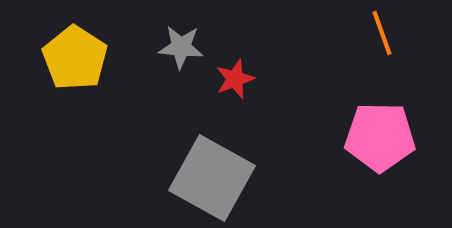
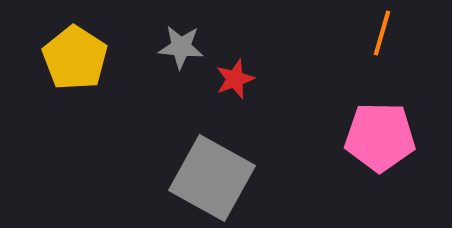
orange line: rotated 36 degrees clockwise
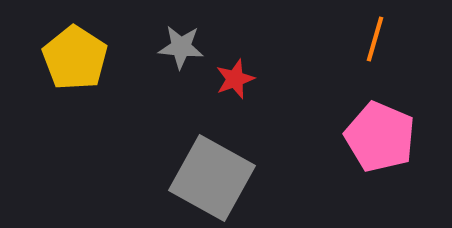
orange line: moved 7 px left, 6 px down
pink pentagon: rotated 22 degrees clockwise
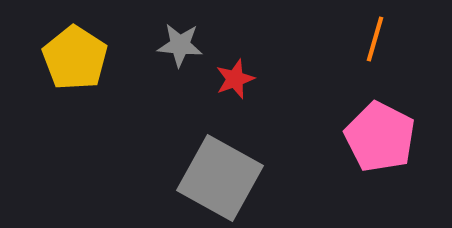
gray star: moved 1 px left, 2 px up
pink pentagon: rotated 4 degrees clockwise
gray square: moved 8 px right
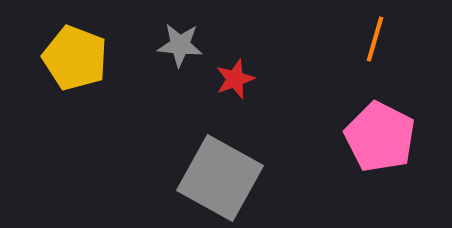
yellow pentagon: rotated 12 degrees counterclockwise
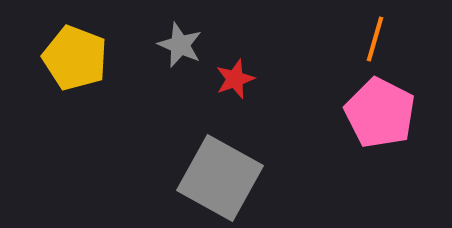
gray star: rotated 18 degrees clockwise
pink pentagon: moved 24 px up
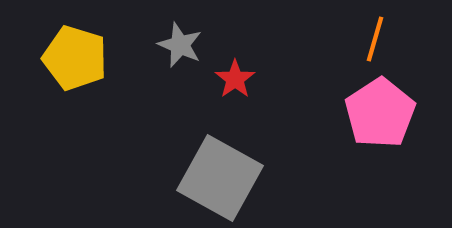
yellow pentagon: rotated 4 degrees counterclockwise
red star: rotated 15 degrees counterclockwise
pink pentagon: rotated 12 degrees clockwise
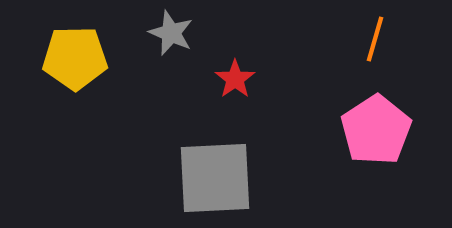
gray star: moved 9 px left, 12 px up
yellow pentagon: rotated 18 degrees counterclockwise
pink pentagon: moved 4 px left, 17 px down
gray square: moved 5 px left; rotated 32 degrees counterclockwise
